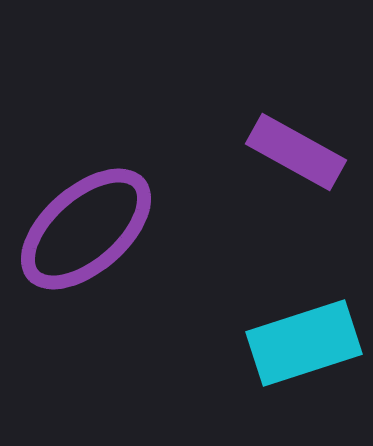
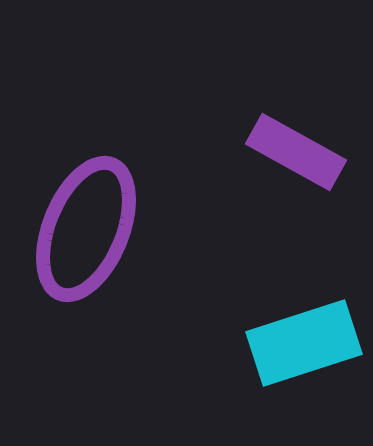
purple ellipse: rotated 27 degrees counterclockwise
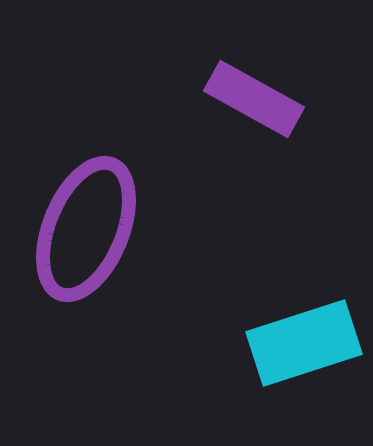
purple rectangle: moved 42 px left, 53 px up
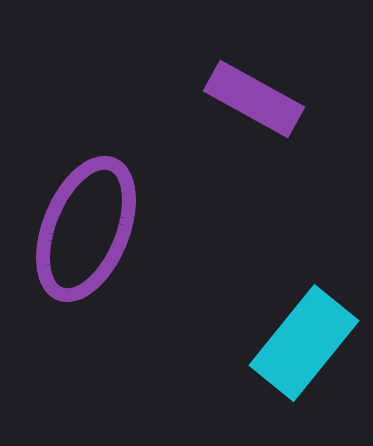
cyan rectangle: rotated 33 degrees counterclockwise
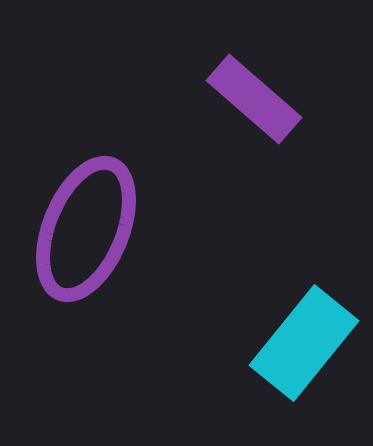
purple rectangle: rotated 12 degrees clockwise
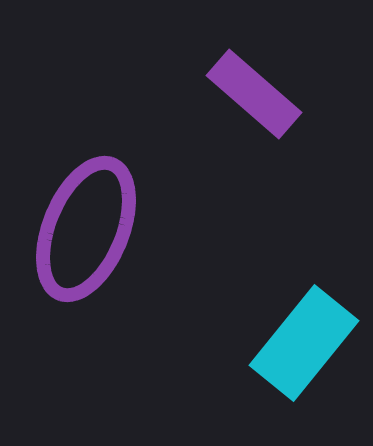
purple rectangle: moved 5 px up
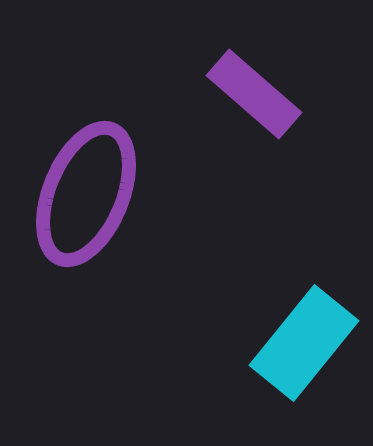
purple ellipse: moved 35 px up
